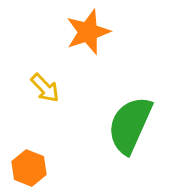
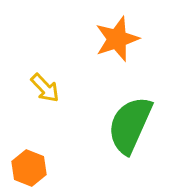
orange star: moved 29 px right, 7 px down
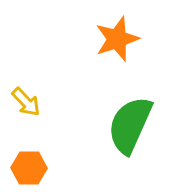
yellow arrow: moved 19 px left, 14 px down
orange hexagon: rotated 20 degrees counterclockwise
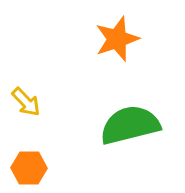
green semicircle: rotated 52 degrees clockwise
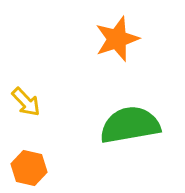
green semicircle: rotated 4 degrees clockwise
orange hexagon: rotated 12 degrees clockwise
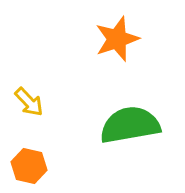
yellow arrow: moved 3 px right
orange hexagon: moved 2 px up
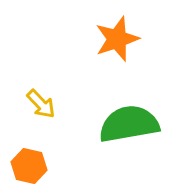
yellow arrow: moved 12 px right, 2 px down
green semicircle: moved 1 px left, 1 px up
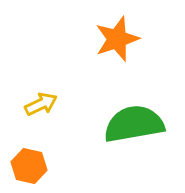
yellow arrow: rotated 72 degrees counterclockwise
green semicircle: moved 5 px right
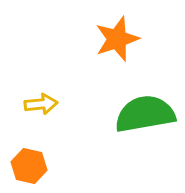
yellow arrow: rotated 20 degrees clockwise
green semicircle: moved 11 px right, 10 px up
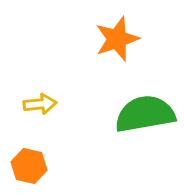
yellow arrow: moved 1 px left
